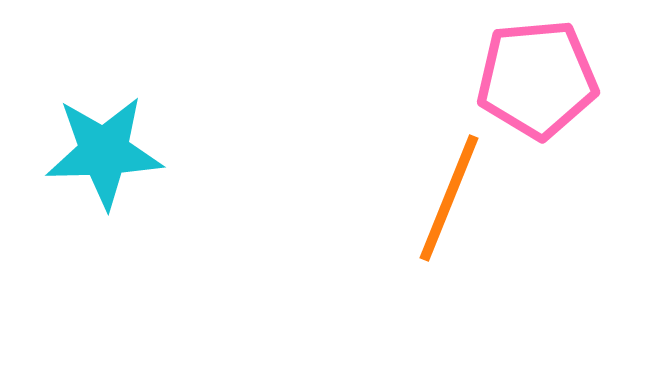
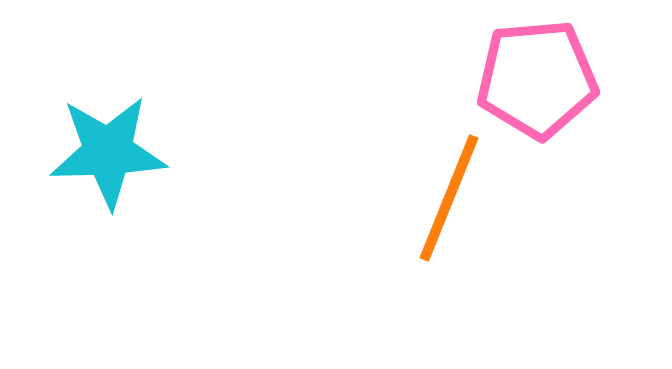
cyan star: moved 4 px right
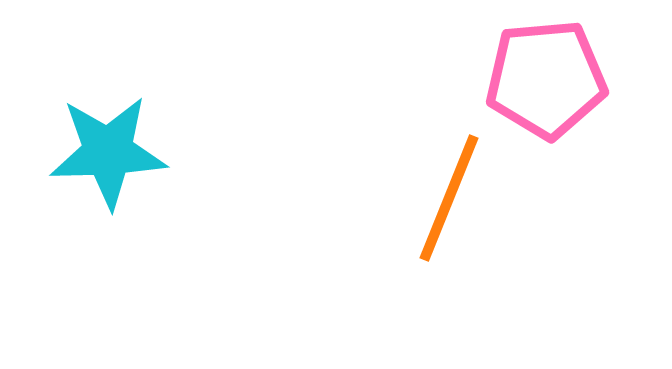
pink pentagon: moved 9 px right
